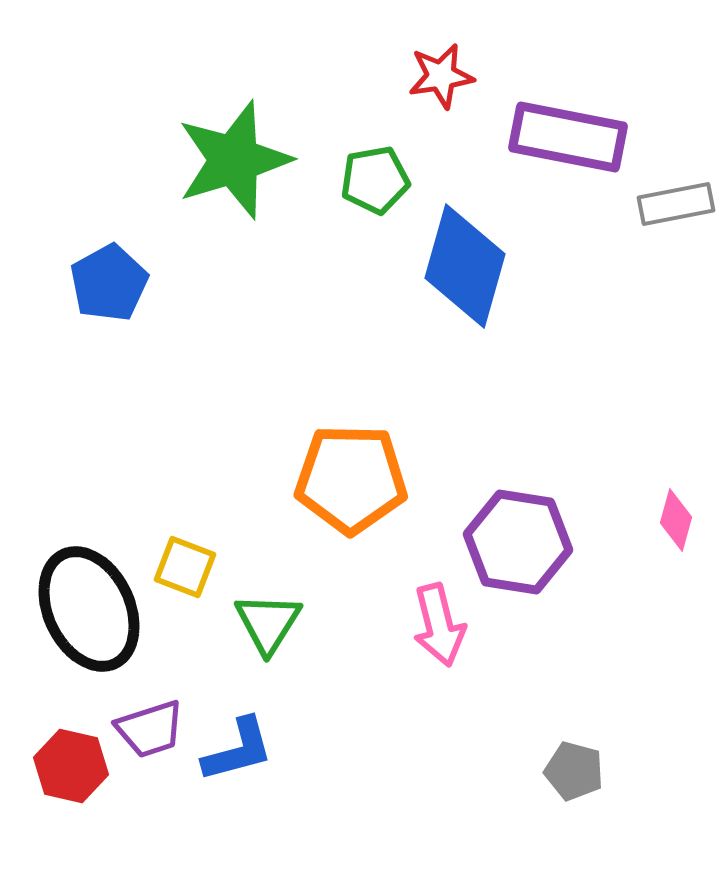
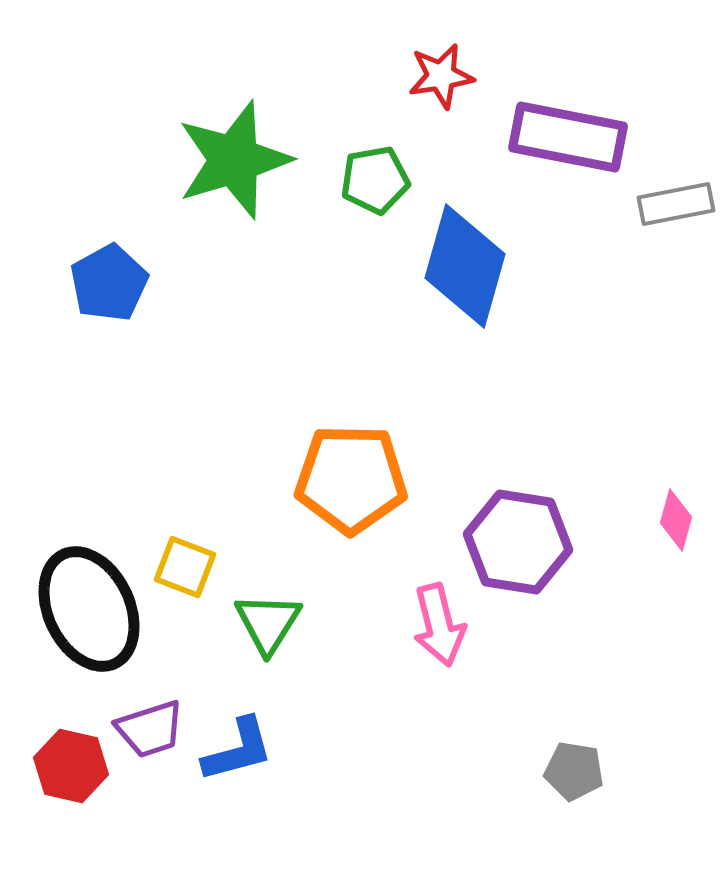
gray pentagon: rotated 6 degrees counterclockwise
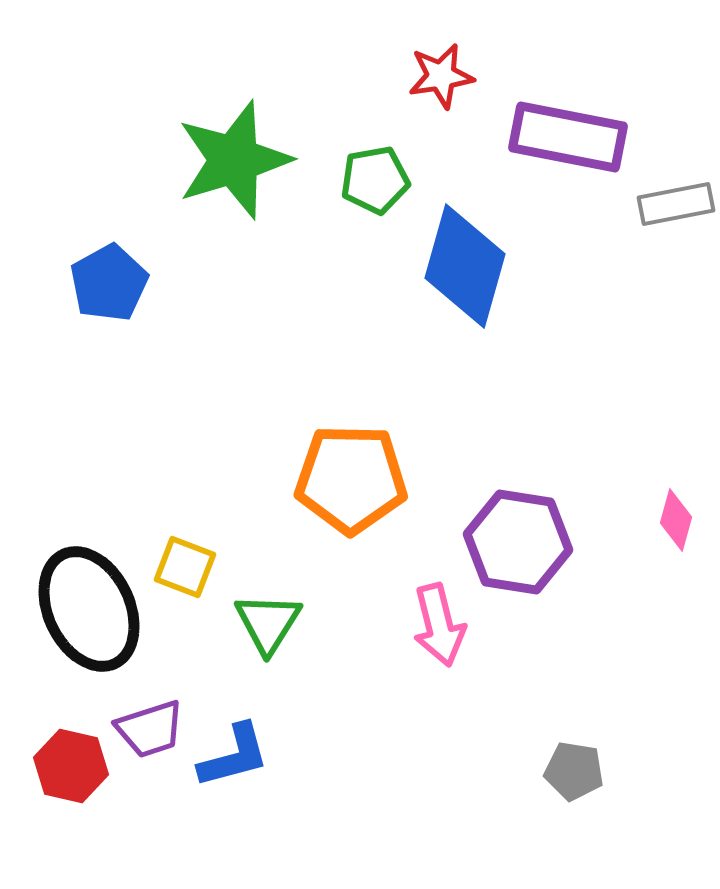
blue L-shape: moved 4 px left, 6 px down
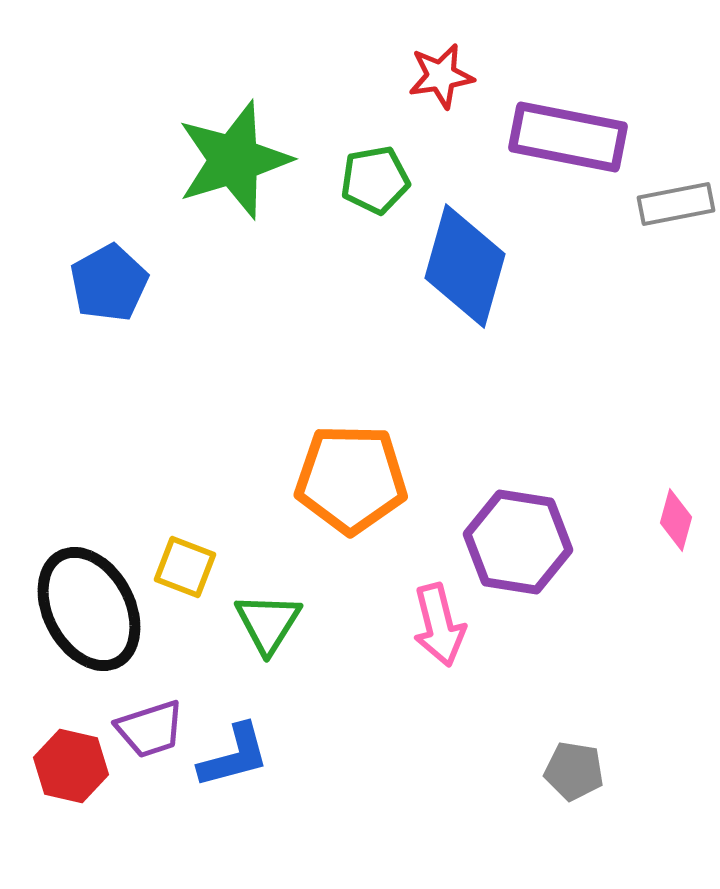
black ellipse: rotated 3 degrees counterclockwise
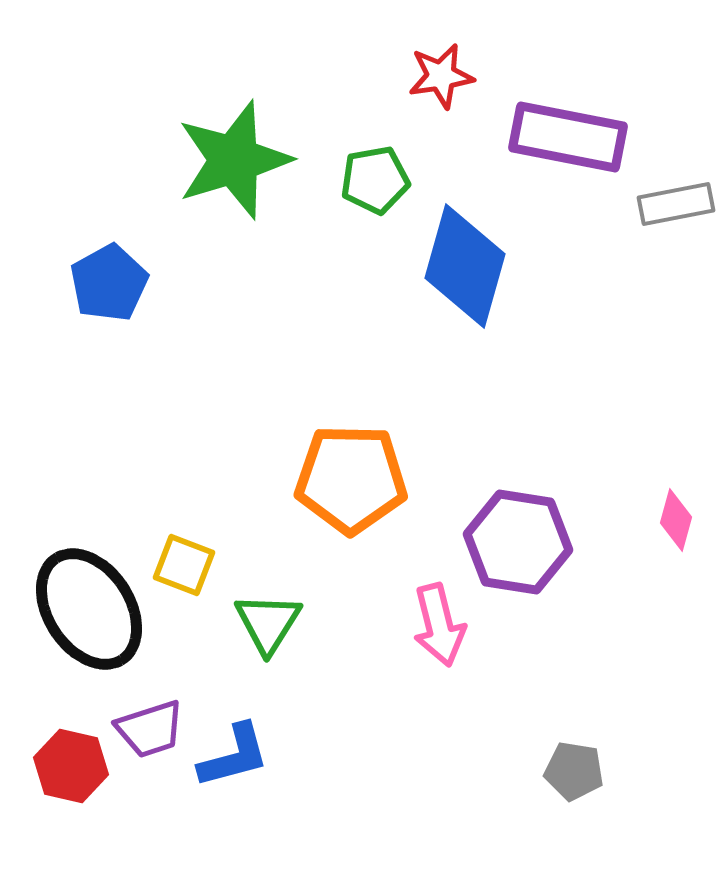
yellow square: moved 1 px left, 2 px up
black ellipse: rotated 5 degrees counterclockwise
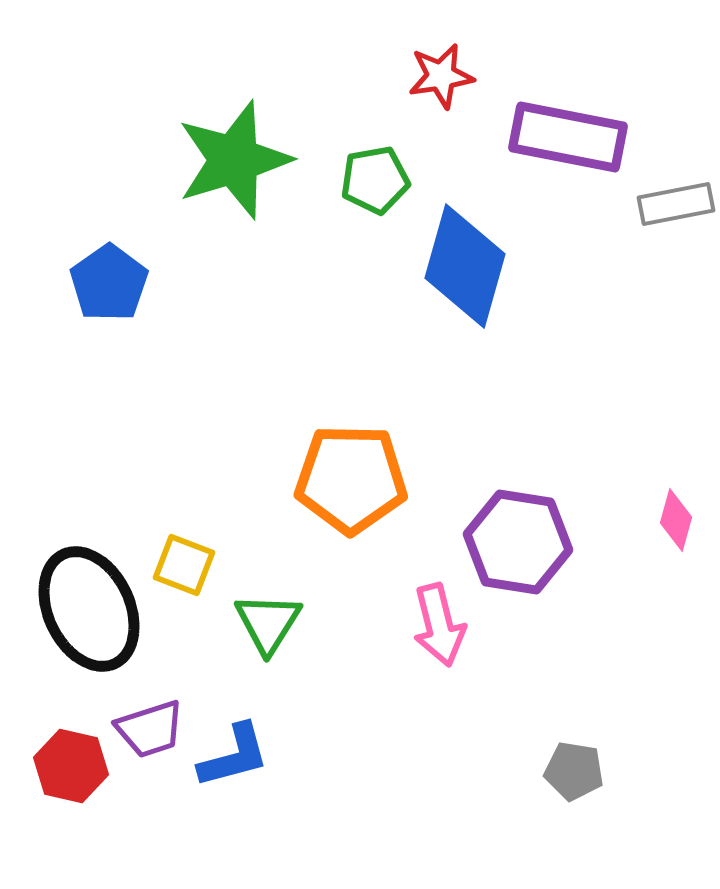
blue pentagon: rotated 6 degrees counterclockwise
black ellipse: rotated 8 degrees clockwise
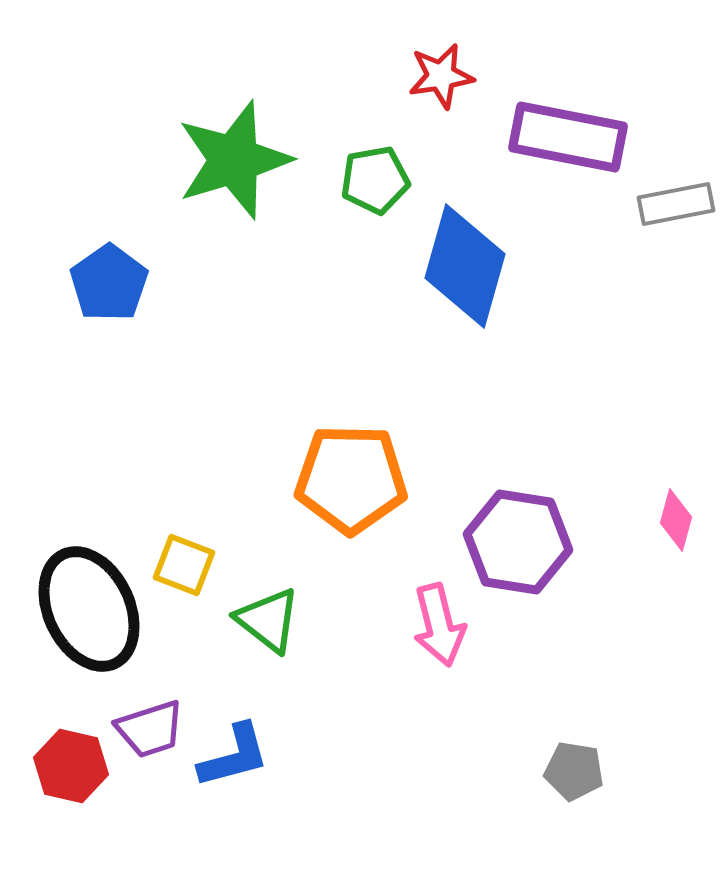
green triangle: moved 3 px up; rotated 24 degrees counterclockwise
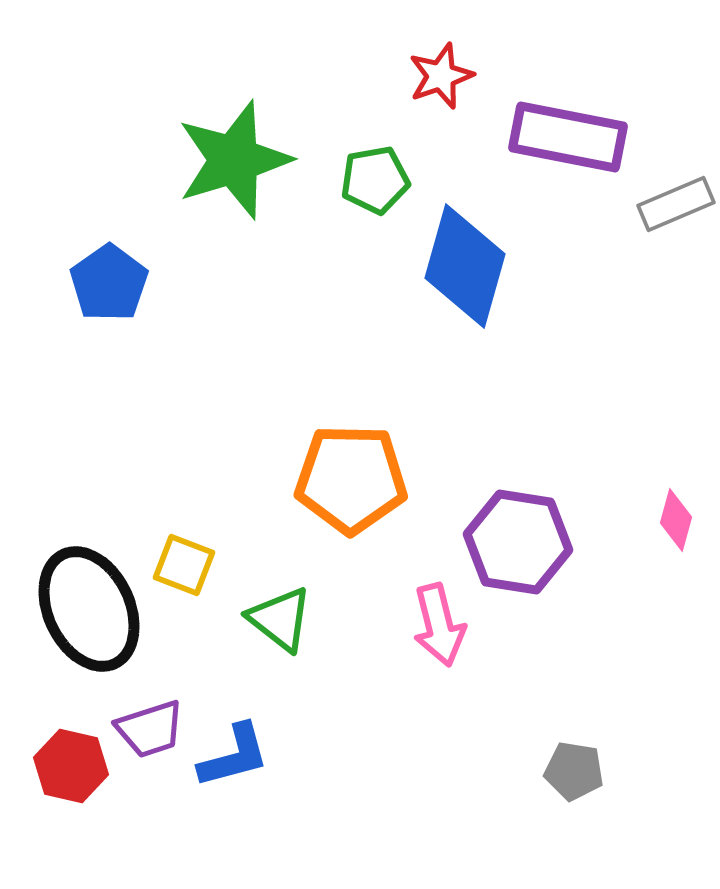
red star: rotated 10 degrees counterclockwise
gray rectangle: rotated 12 degrees counterclockwise
green triangle: moved 12 px right, 1 px up
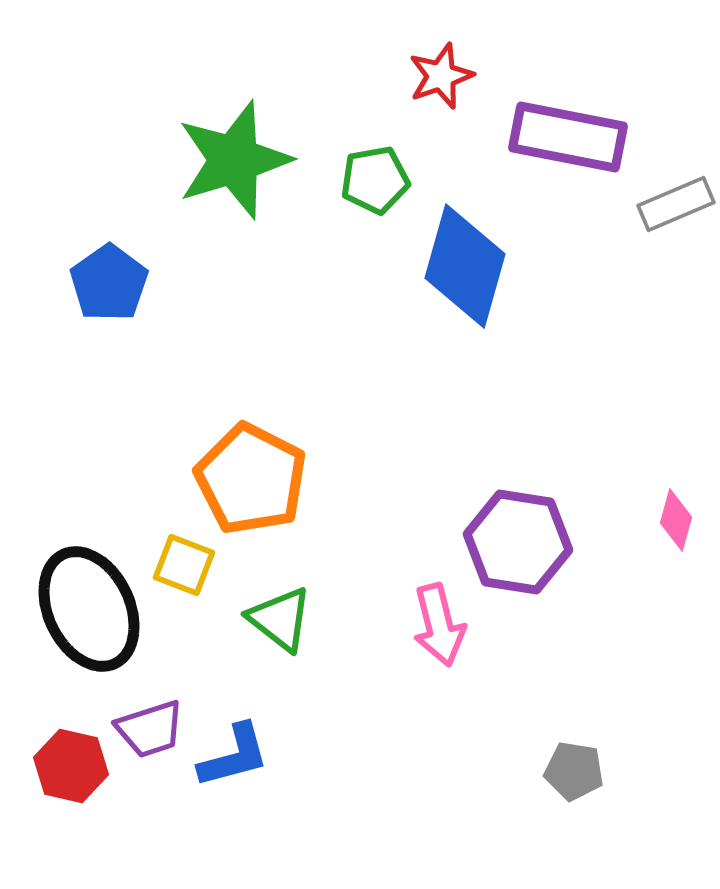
orange pentagon: moved 100 px left; rotated 26 degrees clockwise
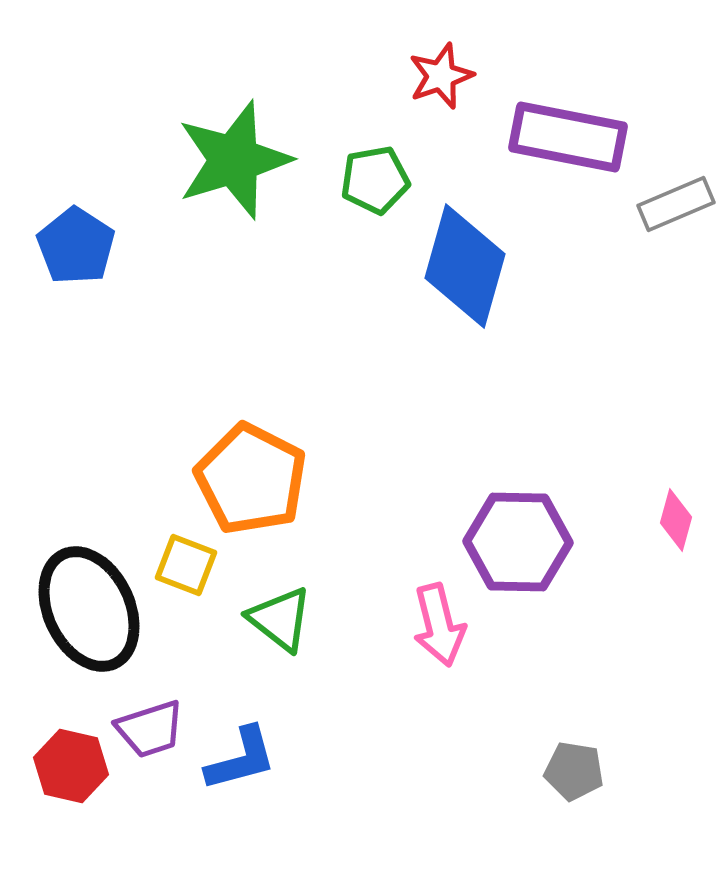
blue pentagon: moved 33 px left, 37 px up; rotated 4 degrees counterclockwise
purple hexagon: rotated 8 degrees counterclockwise
yellow square: moved 2 px right
blue L-shape: moved 7 px right, 3 px down
